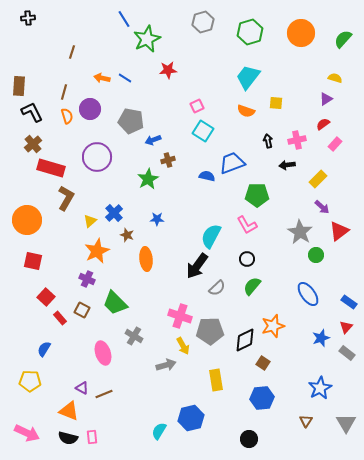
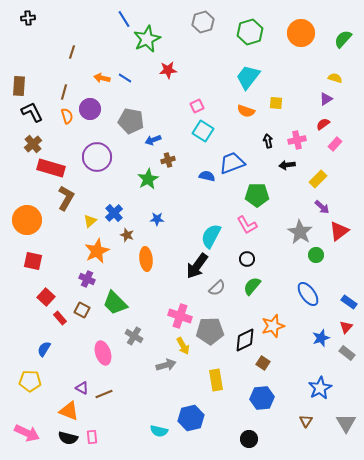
cyan semicircle at (159, 431): rotated 108 degrees counterclockwise
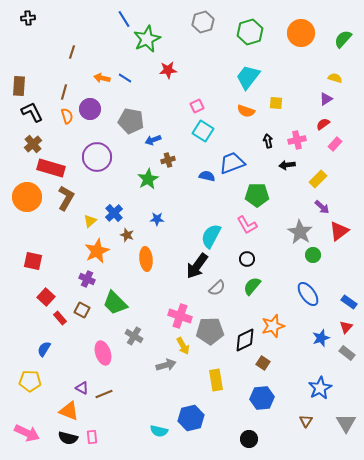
orange circle at (27, 220): moved 23 px up
green circle at (316, 255): moved 3 px left
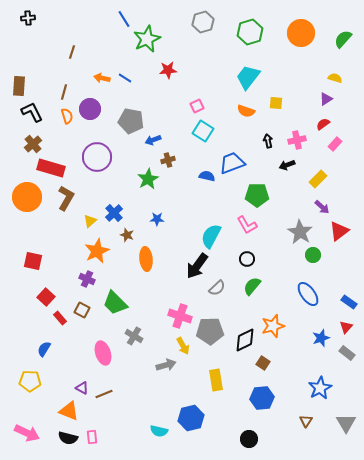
black arrow at (287, 165): rotated 14 degrees counterclockwise
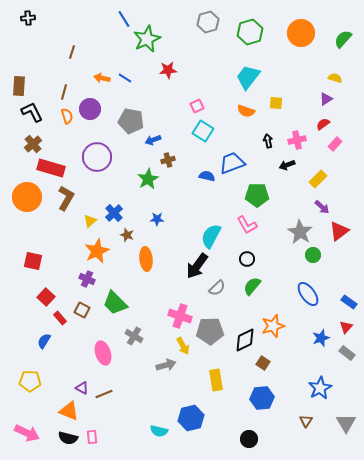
gray hexagon at (203, 22): moved 5 px right
blue semicircle at (44, 349): moved 8 px up
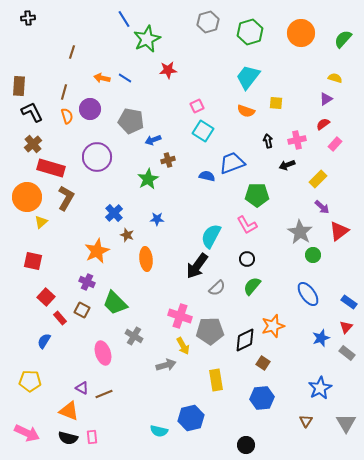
yellow triangle at (90, 221): moved 49 px left, 1 px down
purple cross at (87, 279): moved 3 px down
black circle at (249, 439): moved 3 px left, 6 px down
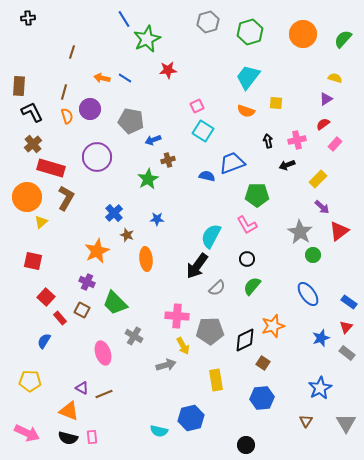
orange circle at (301, 33): moved 2 px right, 1 px down
pink cross at (180, 316): moved 3 px left; rotated 15 degrees counterclockwise
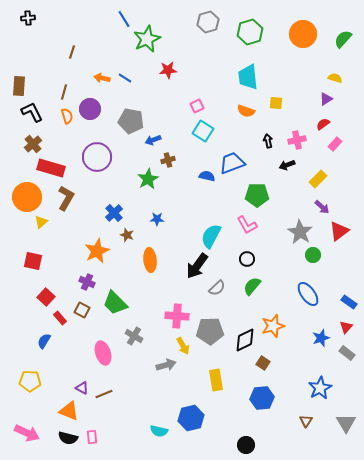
cyan trapezoid at (248, 77): rotated 44 degrees counterclockwise
orange ellipse at (146, 259): moved 4 px right, 1 px down
